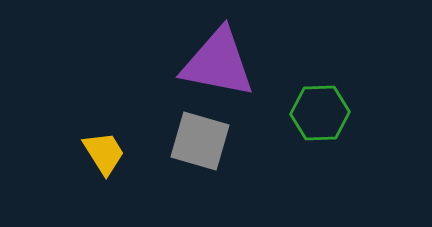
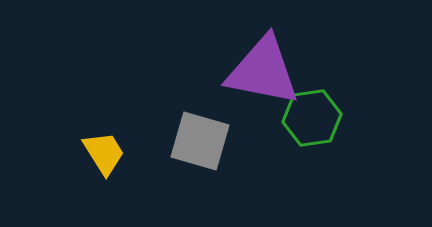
purple triangle: moved 45 px right, 8 px down
green hexagon: moved 8 px left, 5 px down; rotated 6 degrees counterclockwise
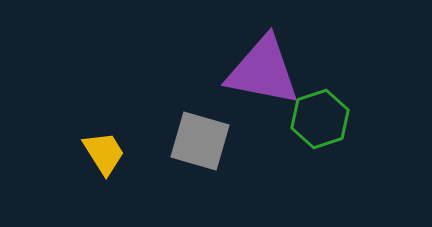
green hexagon: moved 8 px right, 1 px down; rotated 10 degrees counterclockwise
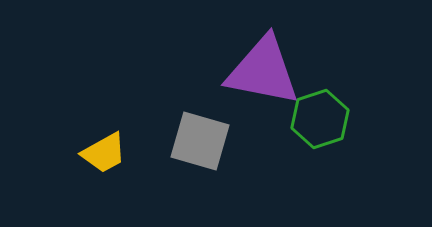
yellow trapezoid: rotated 93 degrees clockwise
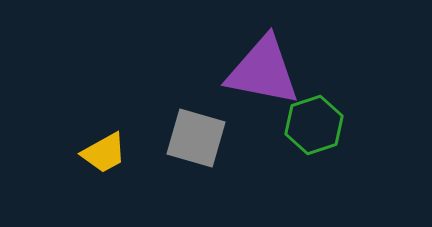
green hexagon: moved 6 px left, 6 px down
gray square: moved 4 px left, 3 px up
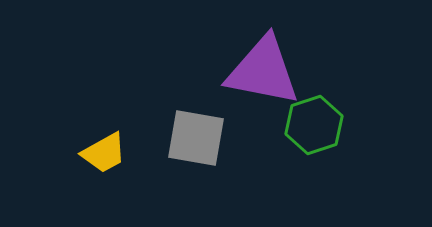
gray square: rotated 6 degrees counterclockwise
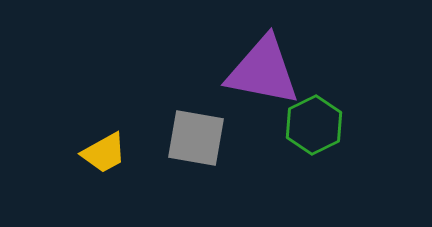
green hexagon: rotated 8 degrees counterclockwise
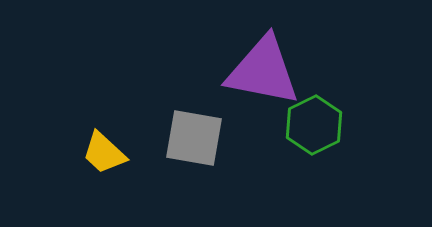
gray square: moved 2 px left
yellow trapezoid: rotated 72 degrees clockwise
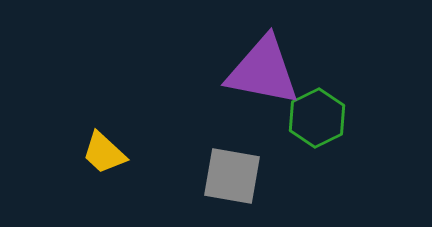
green hexagon: moved 3 px right, 7 px up
gray square: moved 38 px right, 38 px down
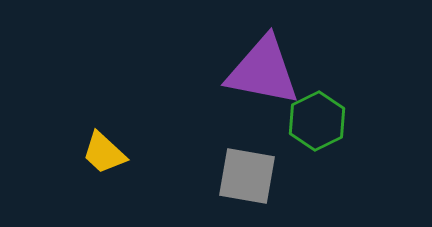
green hexagon: moved 3 px down
gray square: moved 15 px right
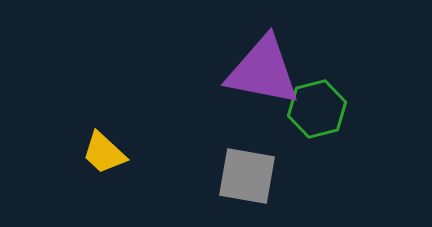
green hexagon: moved 12 px up; rotated 12 degrees clockwise
